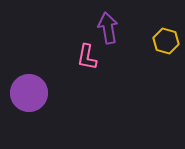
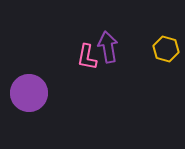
purple arrow: moved 19 px down
yellow hexagon: moved 8 px down
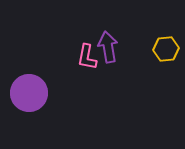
yellow hexagon: rotated 20 degrees counterclockwise
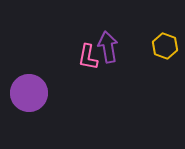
yellow hexagon: moved 1 px left, 3 px up; rotated 25 degrees clockwise
pink L-shape: moved 1 px right
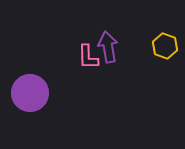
pink L-shape: rotated 12 degrees counterclockwise
purple circle: moved 1 px right
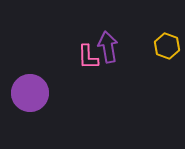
yellow hexagon: moved 2 px right
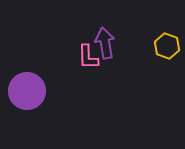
purple arrow: moved 3 px left, 4 px up
purple circle: moved 3 px left, 2 px up
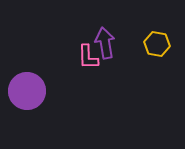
yellow hexagon: moved 10 px left, 2 px up; rotated 10 degrees counterclockwise
